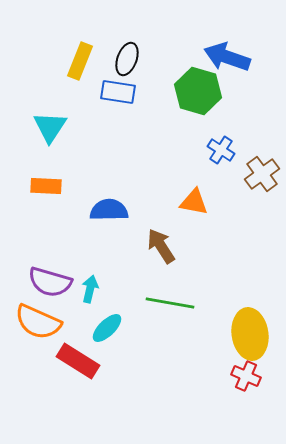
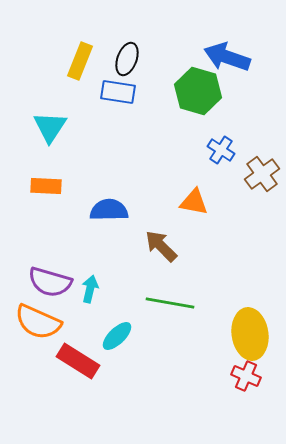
brown arrow: rotated 12 degrees counterclockwise
cyan ellipse: moved 10 px right, 8 px down
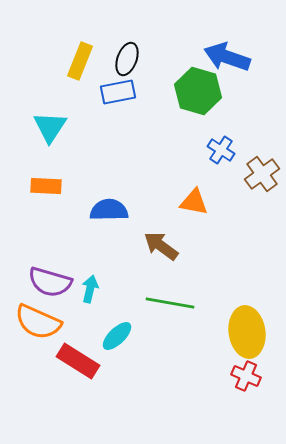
blue rectangle: rotated 20 degrees counterclockwise
brown arrow: rotated 9 degrees counterclockwise
yellow ellipse: moved 3 px left, 2 px up
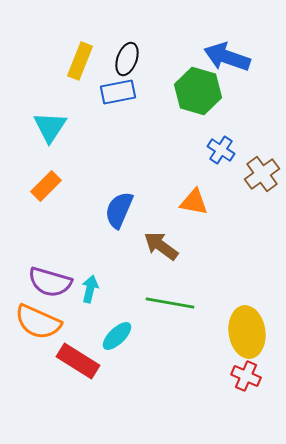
orange rectangle: rotated 48 degrees counterclockwise
blue semicircle: moved 10 px right; rotated 66 degrees counterclockwise
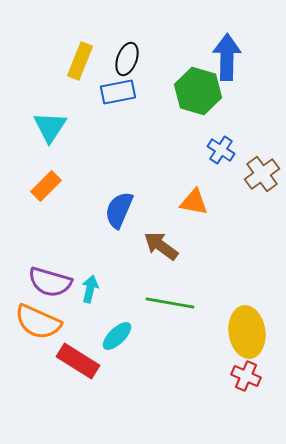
blue arrow: rotated 72 degrees clockwise
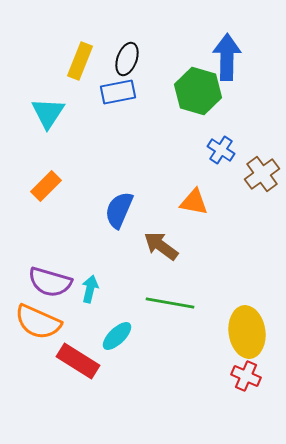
cyan triangle: moved 2 px left, 14 px up
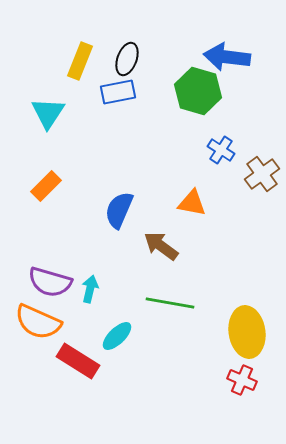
blue arrow: rotated 84 degrees counterclockwise
orange triangle: moved 2 px left, 1 px down
red cross: moved 4 px left, 4 px down
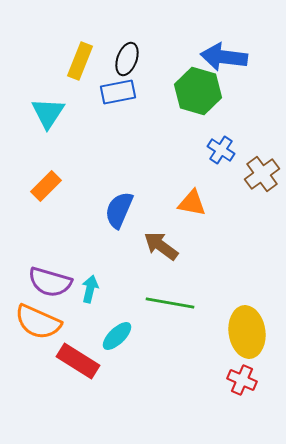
blue arrow: moved 3 px left
